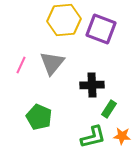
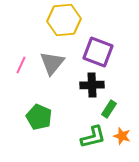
purple square: moved 3 px left, 23 px down
orange star: rotated 12 degrees clockwise
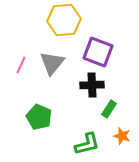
green L-shape: moved 6 px left, 7 px down
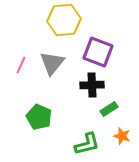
green rectangle: rotated 24 degrees clockwise
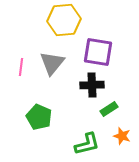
purple square: rotated 12 degrees counterclockwise
pink line: moved 2 px down; rotated 18 degrees counterclockwise
